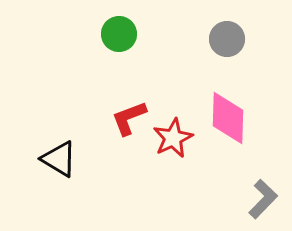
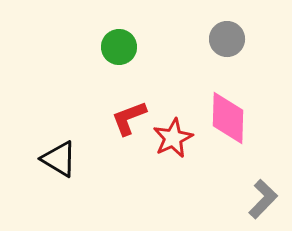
green circle: moved 13 px down
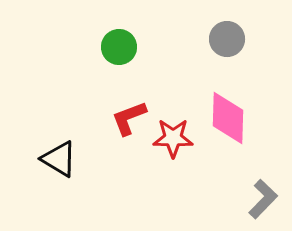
red star: rotated 27 degrees clockwise
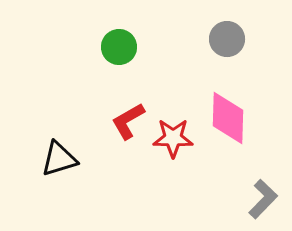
red L-shape: moved 1 px left, 3 px down; rotated 9 degrees counterclockwise
black triangle: rotated 48 degrees counterclockwise
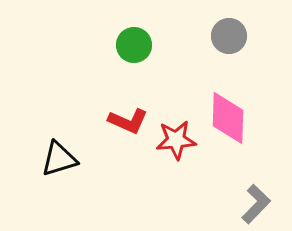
gray circle: moved 2 px right, 3 px up
green circle: moved 15 px right, 2 px up
red L-shape: rotated 126 degrees counterclockwise
red star: moved 3 px right, 2 px down; rotated 6 degrees counterclockwise
gray L-shape: moved 7 px left, 5 px down
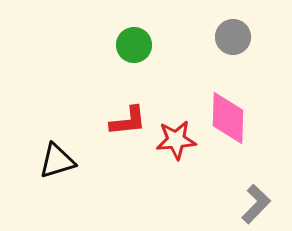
gray circle: moved 4 px right, 1 px down
red L-shape: rotated 30 degrees counterclockwise
black triangle: moved 2 px left, 2 px down
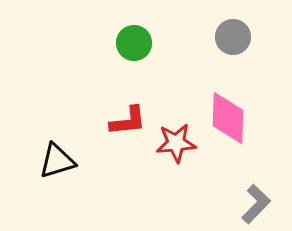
green circle: moved 2 px up
red star: moved 3 px down
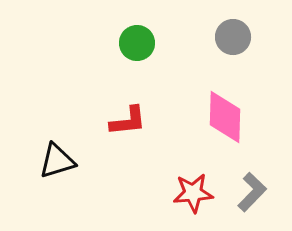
green circle: moved 3 px right
pink diamond: moved 3 px left, 1 px up
red star: moved 17 px right, 50 px down
gray L-shape: moved 4 px left, 12 px up
